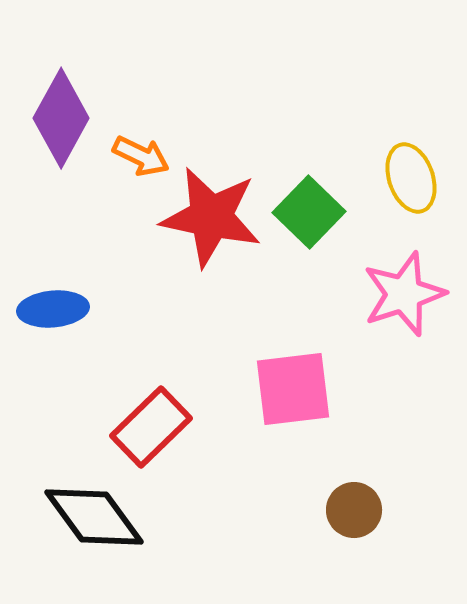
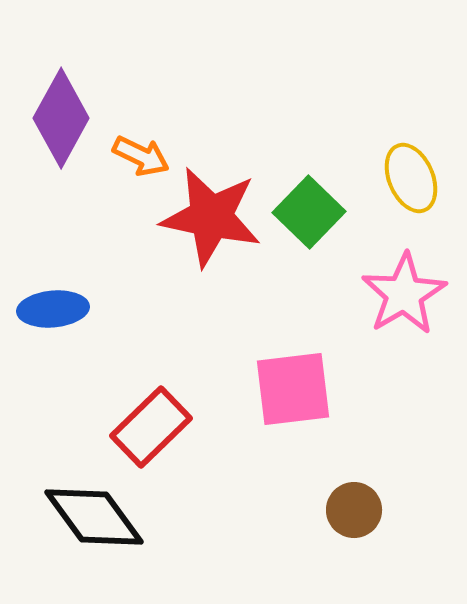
yellow ellipse: rotated 4 degrees counterclockwise
pink star: rotated 12 degrees counterclockwise
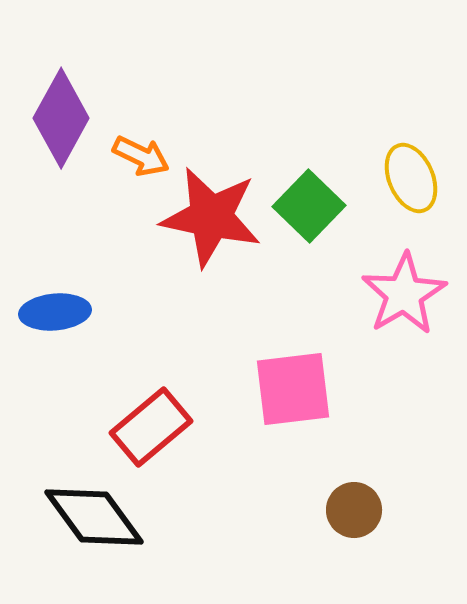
green square: moved 6 px up
blue ellipse: moved 2 px right, 3 px down
red rectangle: rotated 4 degrees clockwise
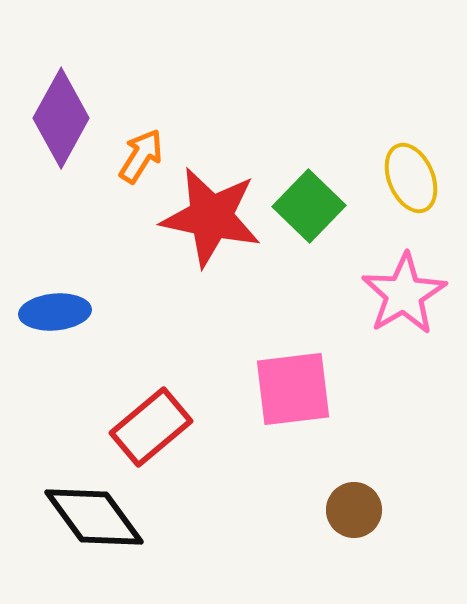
orange arrow: rotated 84 degrees counterclockwise
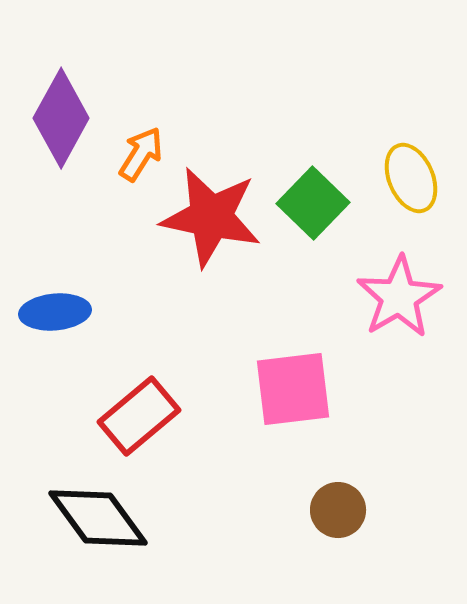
orange arrow: moved 2 px up
green square: moved 4 px right, 3 px up
pink star: moved 5 px left, 3 px down
red rectangle: moved 12 px left, 11 px up
brown circle: moved 16 px left
black diamond: moved 4 px right, 1 px down
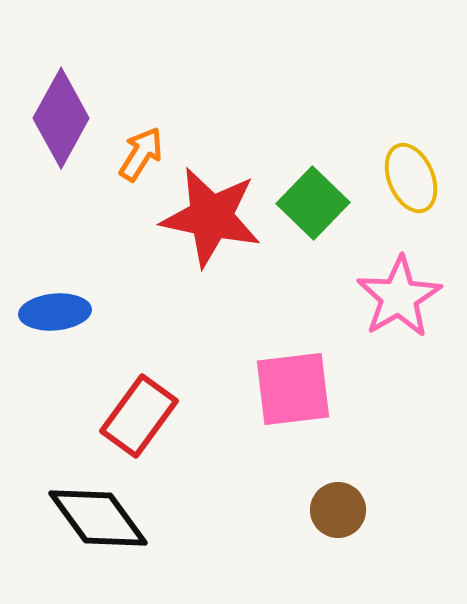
red rectangle: rotated 14 degrees counterclockwise
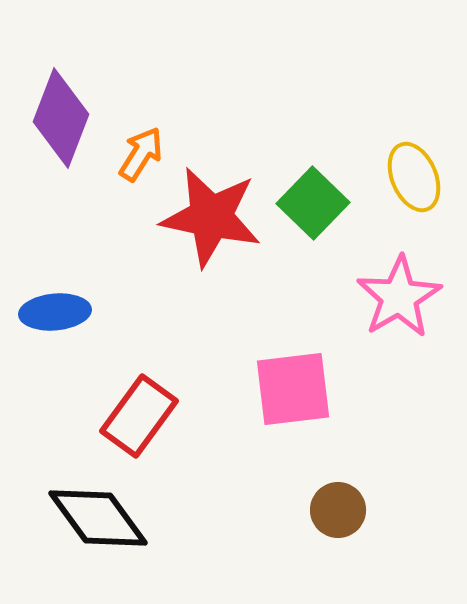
purple diamond: rotated 8 degrees counterclockwise
yellow ellipse: moved 3 px right, 1 px up
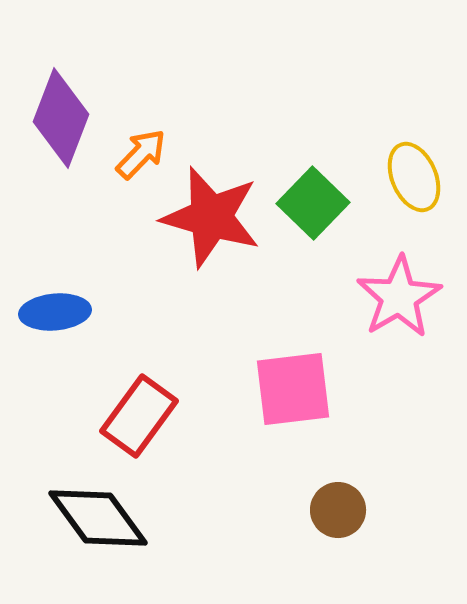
orange arrow: rotated 12 degrees clockwise
red star: rotated 4 degrees clockwise
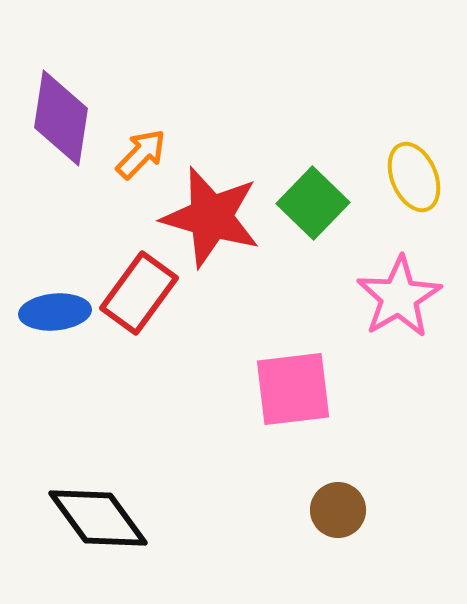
purple diamond: rotated 12 degrees counterclockwise
red rectangle: moved 123 px up
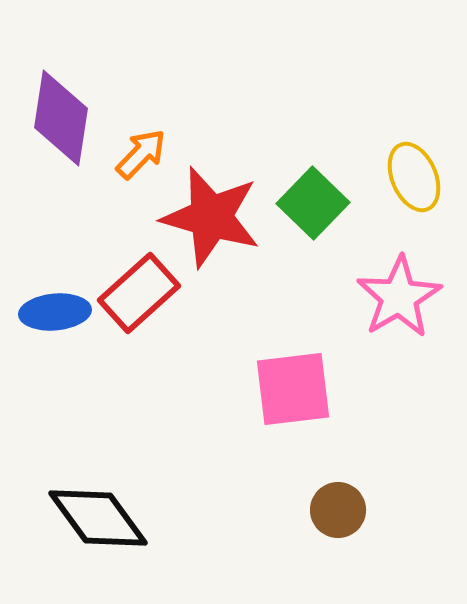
red rectangle: rotated 12 degrees clockwise
